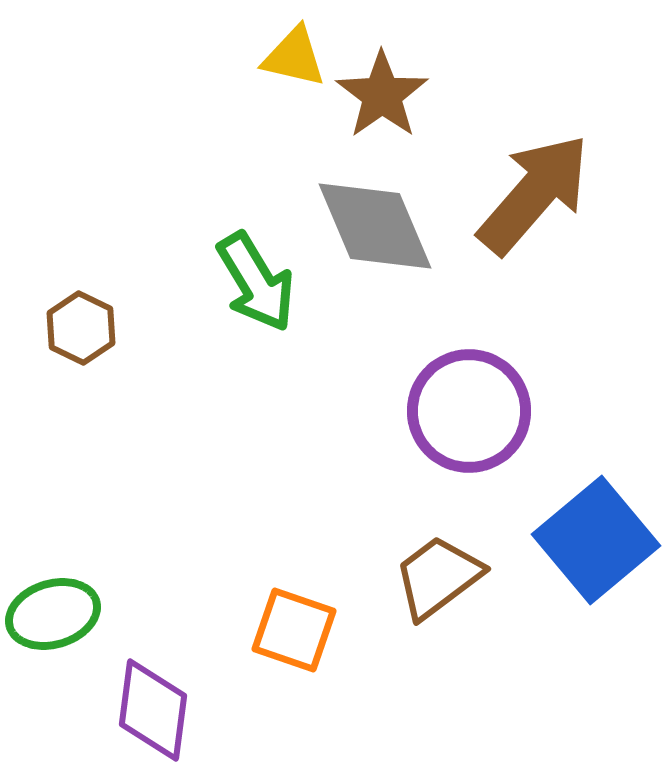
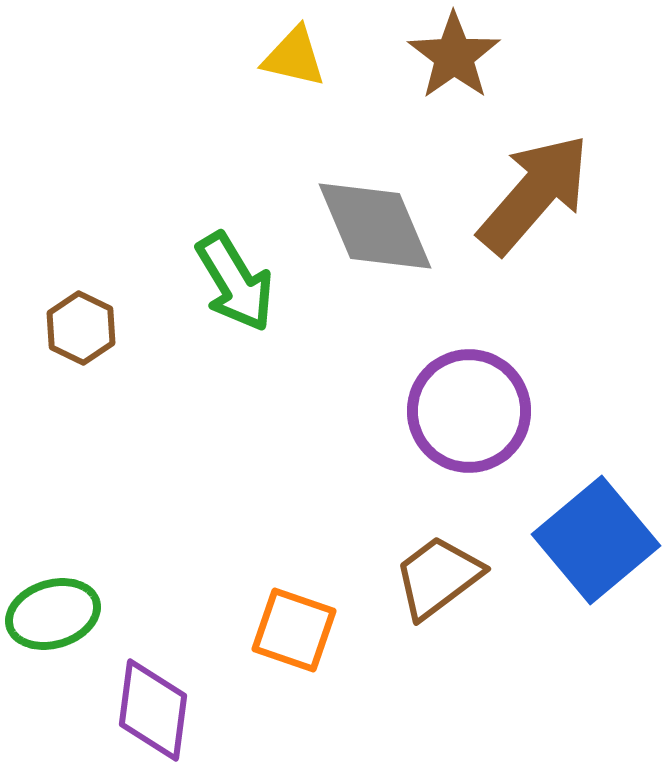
brown star: moved 72 px right, 39 px up
green arrow: moved 21 px left
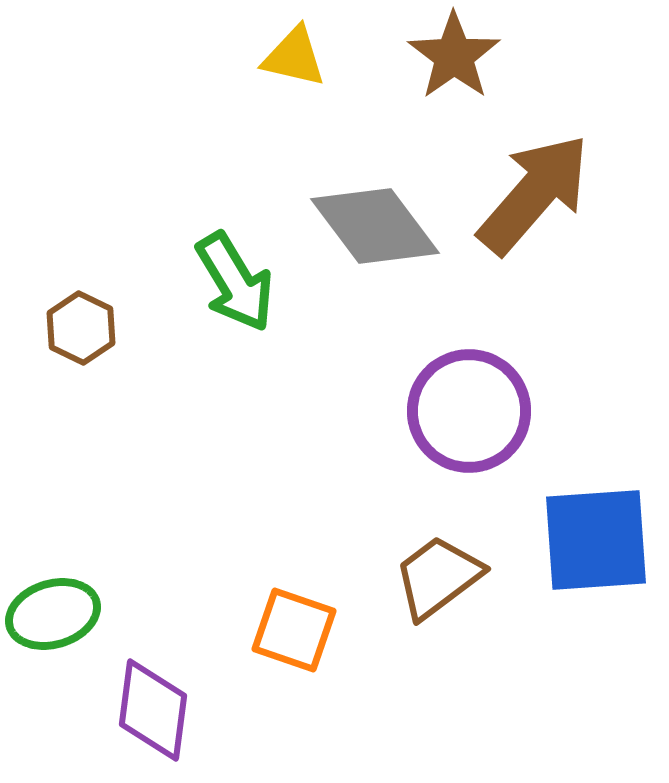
gray diamond: rotated 14 degrees counterclockwise
blue square: rotated 36 degrees clockwise
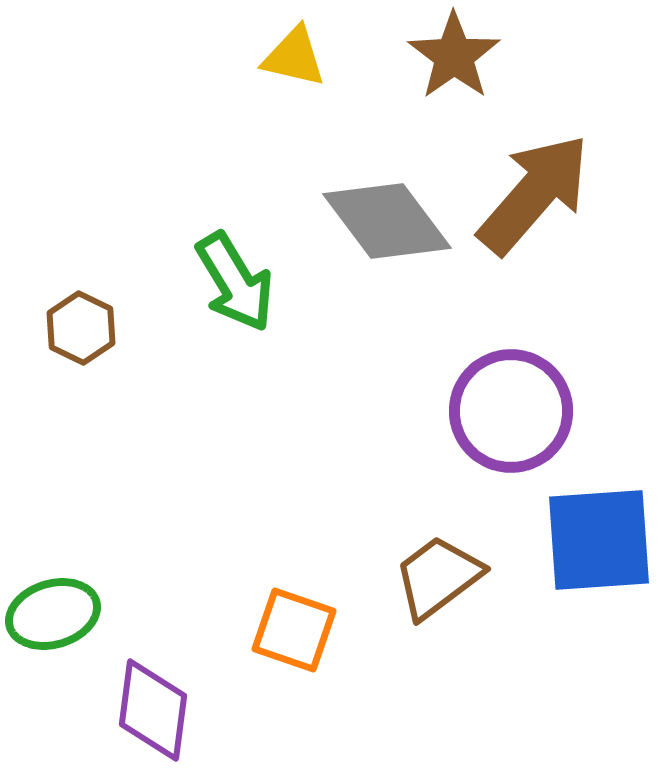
gray diamond: moved 12 px right, 5 px up
purple circle: moved 42 px right
blue square: moved 3 px right
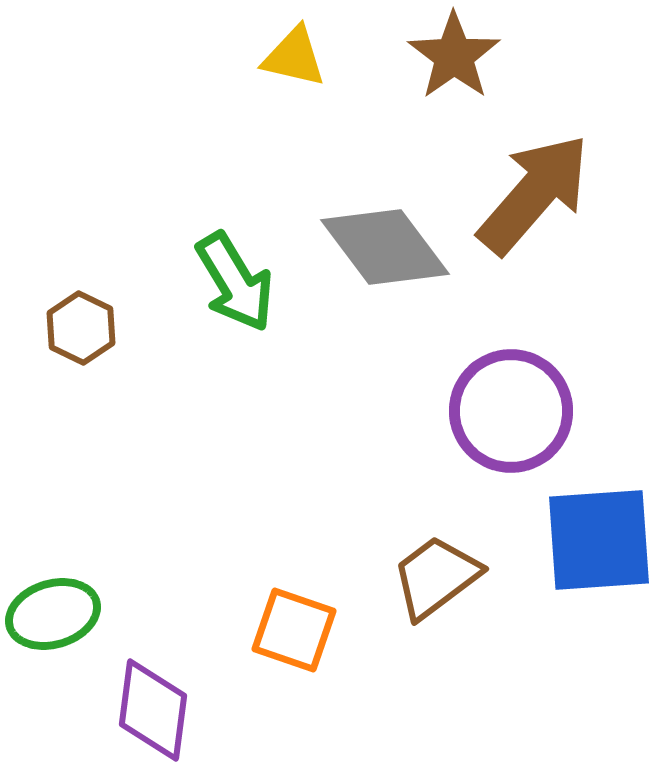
gray diamond: moved 2 px left, 26 px down
brown trapezoid: moved 2 px left
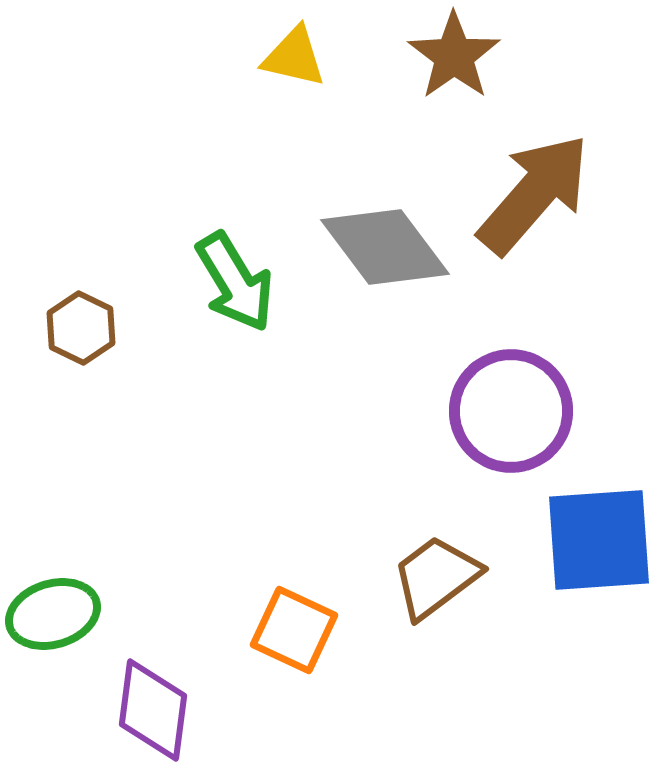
orange square: rotated 6 degrees clockwise
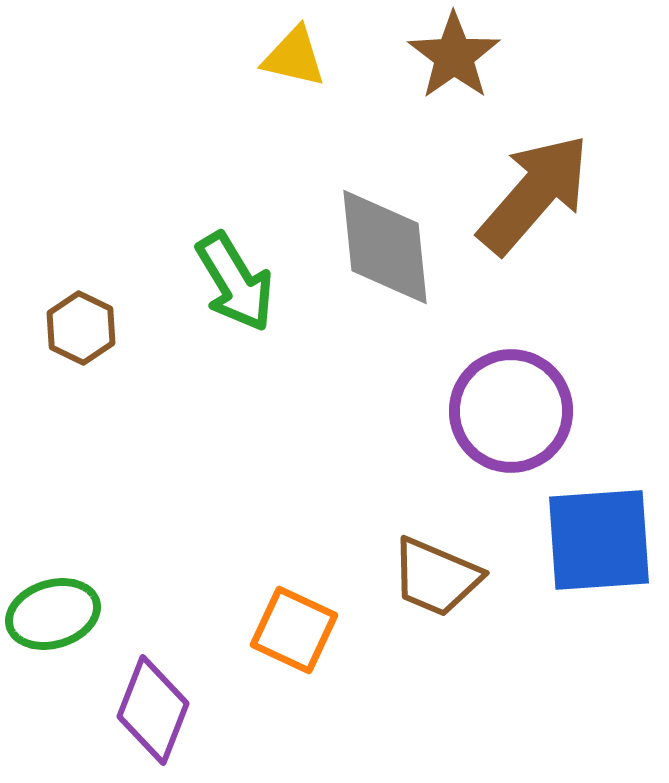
gray diamond: rotated 31 degrees clockwise
brown trapezoid: rotated 120 degrees counterclockwise
purple diamond: rotated 14 degrees clockwise
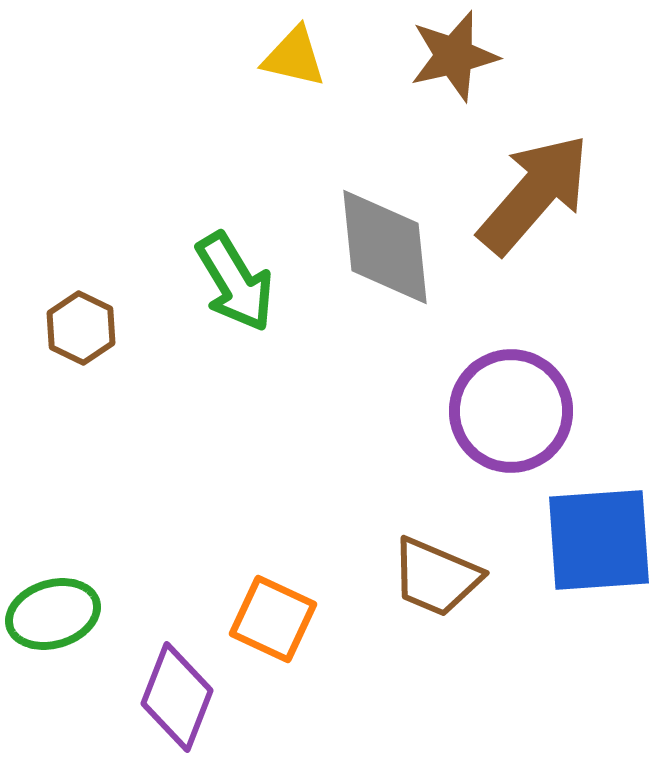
brown star: rotated 22 degrees clockwise
orange square: moved 21 px left, 11 px up
purple diamond: moved 24 px right, 13 px up
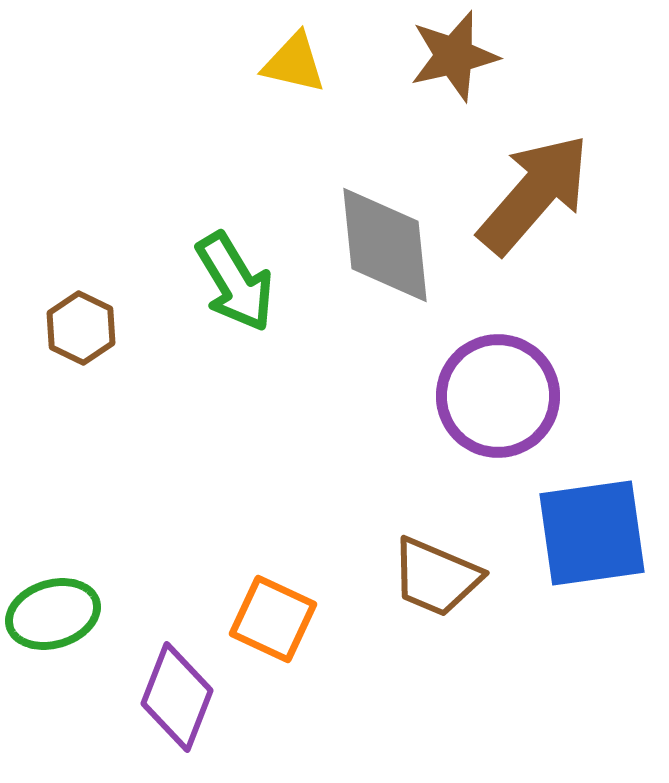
yellow triangle: moved 6 px down
gray diamond: moved 2 px up
purple circle: moved 13 px left, 15 px up
blue square: moved 7 px left, 7 px up; rotated 4 degrees counterclockwise
